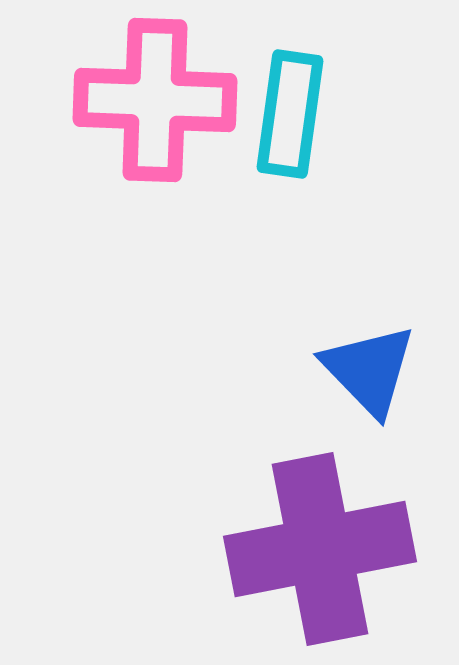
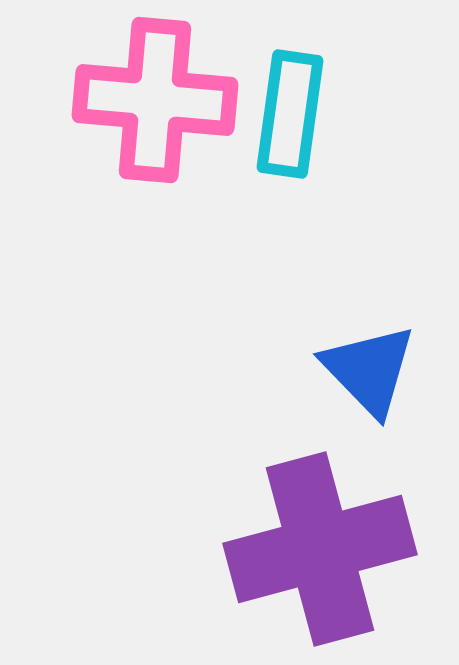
pink cross: rotated 3 degrees clockwise
purple cross: rotated 4 degrees counterclockwise
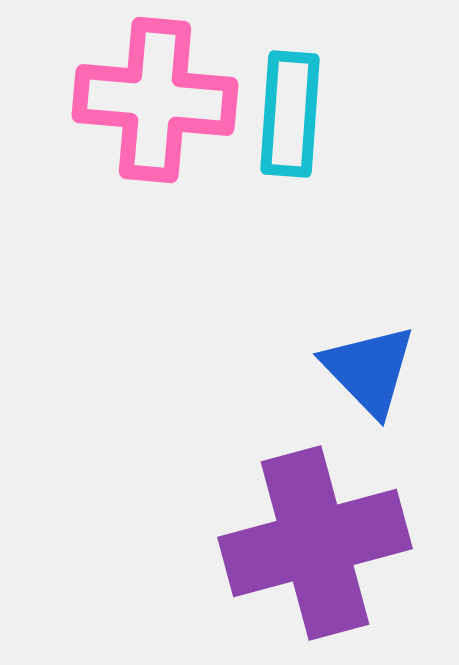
cyan rectangle: rotated 4 degrees counterclockwise
purple cross: moved 5 px left, 6 px up
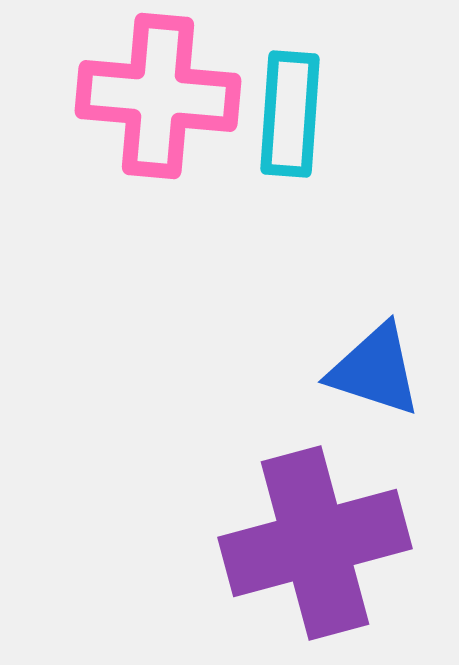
pink cross: moved 3 px right, 4 px up
blue triangle: moved 6 px right; rotated 28 degrees counterclockwise
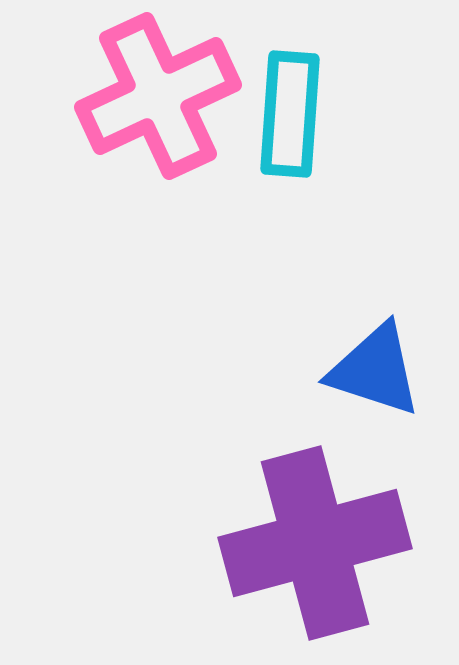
pink cross: rotated 30 degrees counterclockwise
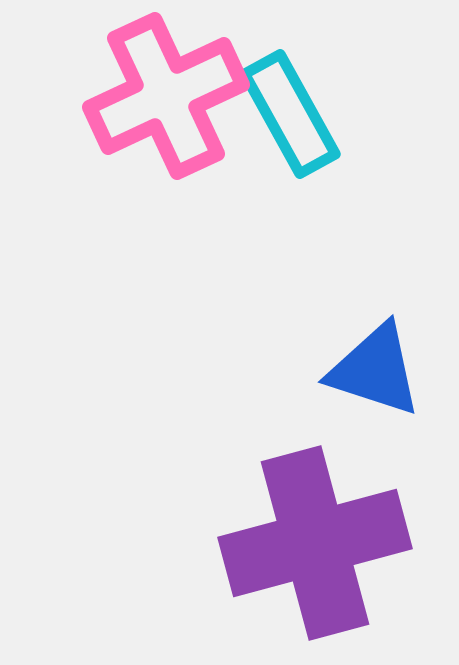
pink cross: moved 8 px right
cyan rectangle: rotated 33 degrees counterclockwise
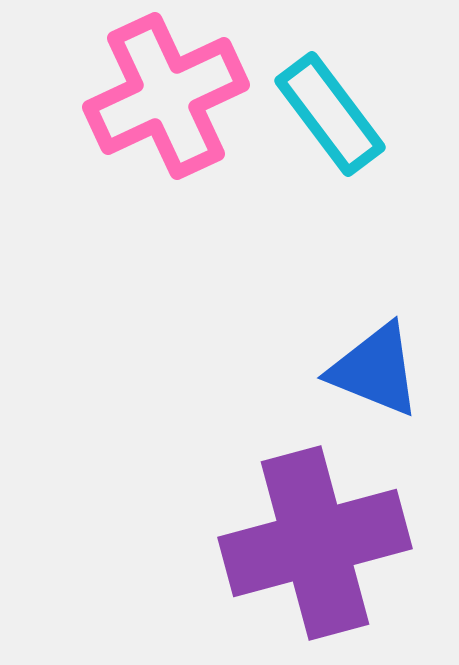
cyan rectangle: moved 40 px right; rotated 8 degrees counterclockwise
blue triangle: rotated 4 degrees clockwise
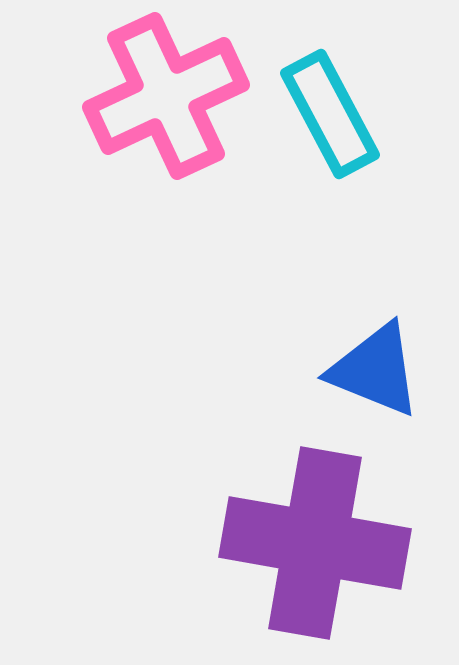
cyan rectangle: rotated 9 degrees clockwise
purple cross: rotated 25 degrees clockwise
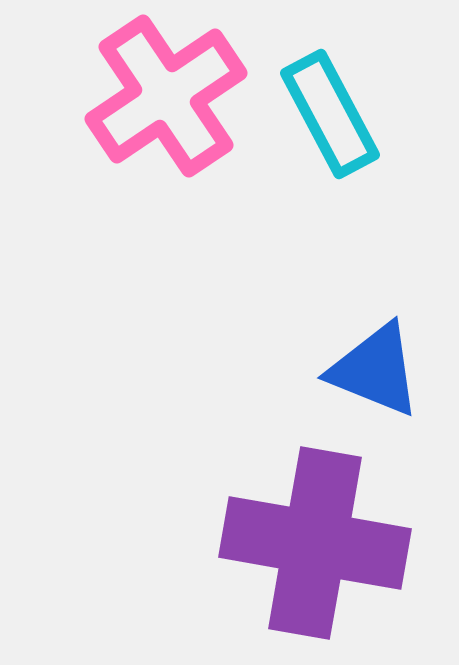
pink cross: rotated 9 degrees counterclockwise
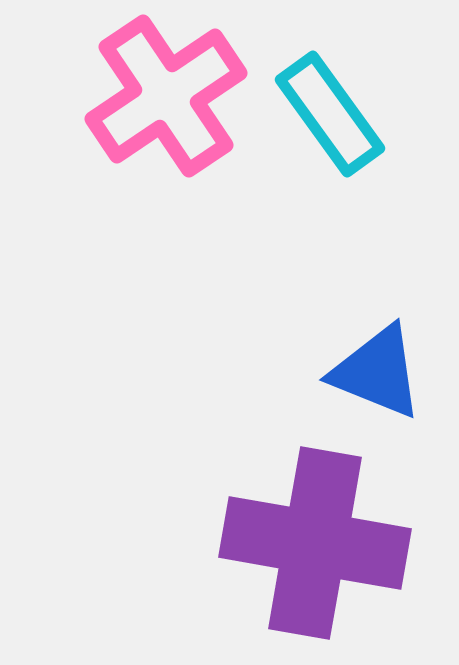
cyan rectangle: rotated 8 degrees counterclockwise
blue triangle: moved 2 px right, 2 px down
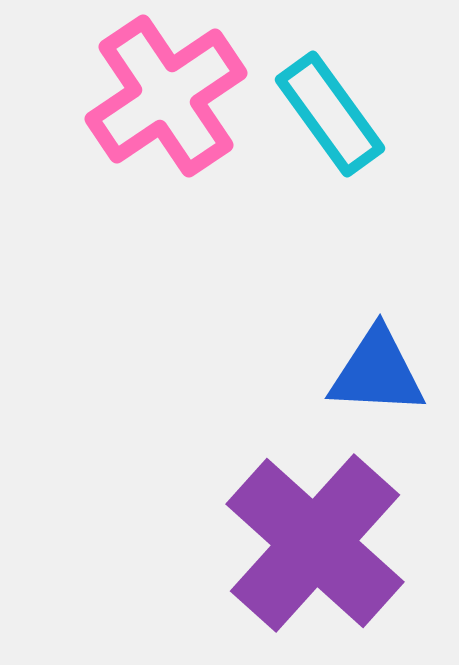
blue triangle: rotated 19 degrees counterclockwise
purple cross: rotated 32 degrees clockwise
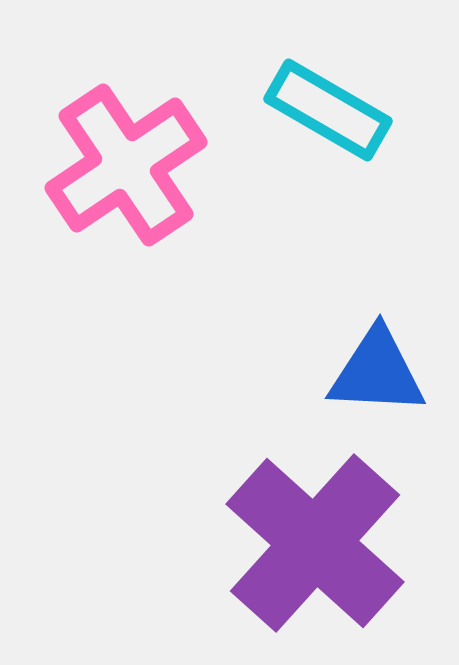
pink cross: moved 40 px left, 69 px down
cyan rectangle: moved 2 px left, 4 px up; rotated 24 degrees counterclockwise
